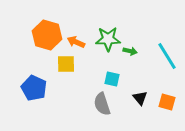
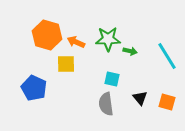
gray semicircle: moved 4 px right; rotated 10 degrees clockwise
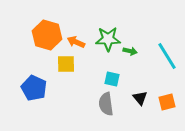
orange square: rotated 30 degrees counterclockwise
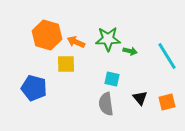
blue pentagon: rotated 10 degrees counterclockwise
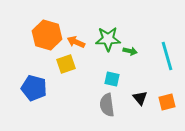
cyan line: rotated 16 degrees clockwise
yellow square: rotated 18 degrees counterclockwise
gray semicircle: moved 1 px right, 1 px down
